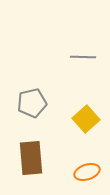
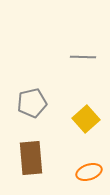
orange ellipse: moved 2 px right
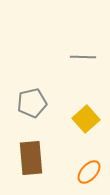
orange ellipse: rotated 30 degrees counterclockwise
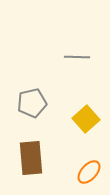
gray line: moved 6 px left
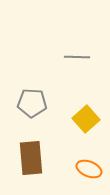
gray pentagon: rotated 16 degrees clockwise
orange ellipse: moved 3 px up; rotated 70 degrees clockwise
